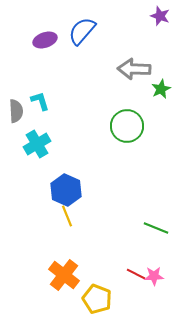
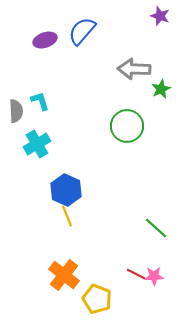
green line: rotated 20 degrees clockwise
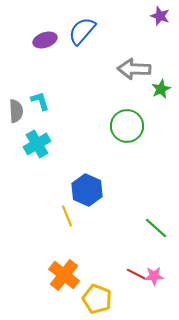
blue hexagon: moved 21 px right
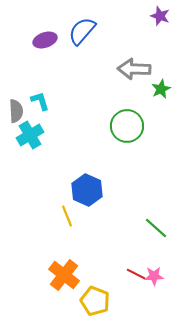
cyan cross: moved 7 px left, 9 px up
yellow pentagon: moved 2 px left, 2 px down
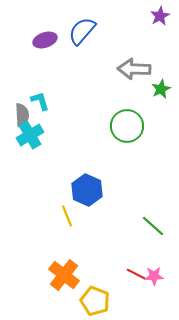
purple star: rotated 24 degrees clockwise
gray semicircle: moved 6 px right, 4 px down
green line: moved 3 px left, 2 px up
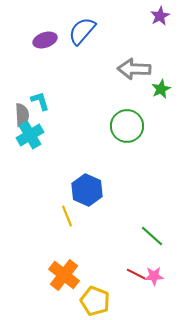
green line: moved 1 px left, 10 px down
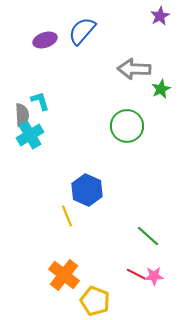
green line: moved 4 px left
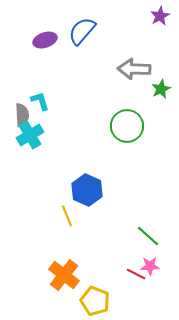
pink star: moved 4 px left, 10 px up
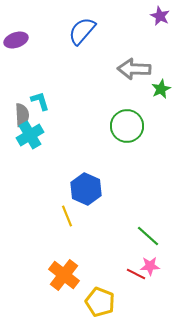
purple star: rotated 18 degrees counterclockwise
purple ellipse: moved 29 px left
blue hexagon: moved 1 px left, 1 px up
yellow pentagon: moved 5 px right, 1 px down
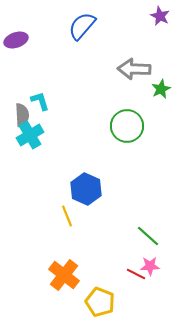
blue semicircle: moved 5 px up
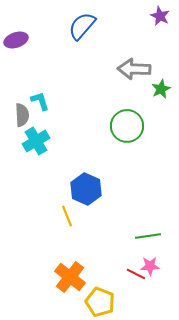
cyan cross: moved 6 px right, 6 px down
green line: rotated 50 degrees counterclockwise
orange cross: moved 6 px right, 2 px down
